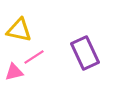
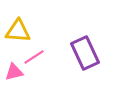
yellow triangle: moved 1 px left, 1 px down; rotated 8 degrees counterclockwise
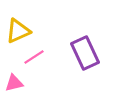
yellow triangle: rotated 28 degrees counterclockwise
pink triangle: moved 11 px down
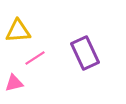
yellow triangle: rotated 20 degrees clockwise
pink line: moved 1 px right, 1 px down
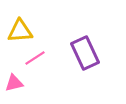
yellow triangle: moved 2 px right
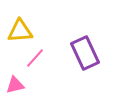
pink line: rotated 15 degrees counterclockwise
pink triangle: moved 1 px right, 2 px down
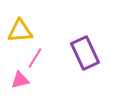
pink line: rotated 10 degrees counterclockwise
pink triangle: moved 5 px right, 5 px up
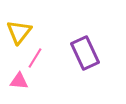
yellow triangle: moved 1 px left, 1 px down; rotated 48 degrees counterclockwise
pink triangle: moved 1 px left, 1 px down; rotated 18 degrees clockwise
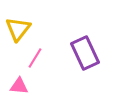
yellow triangle: moved 1 px left, 3 px up
pink triangle: moved 5 px down
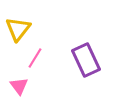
purple rectangle: moved 1 px right, 7 px down
pink triangle: rotated 48 degrees clockwise
